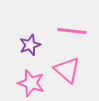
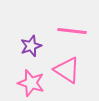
purple star: moved 1 px right, 1 px down
pink triangle: rotated 8 degrees counterclockwise
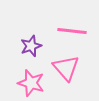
pink triangle: moved 1 px left, 2 px up; rotated 16 degrees clockwise
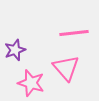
pink line: moved 2 px right, 2 px down; rotated 12 degrees counterclockwise
purple star: moved 16 px left, 4 px down
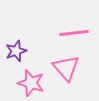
purple star: moved 1 px right, 1 px down
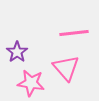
purple star: moved 1 px right, 1 px down; rotated 15 degrees counterclockwise
pink star: rotated 8 degrees counterclockwise
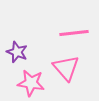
purple star: rotated 15 degrees counterclockwise
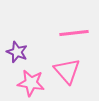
pink triangle: moved 1 px right, 3 px down
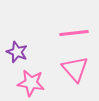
pink triangle: moved 8 px right, 2 px up
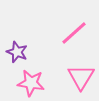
pink line: rotated 36 degrees counterclockwise
pink triangle: moved 6 px right, 8 px down; rotated 12 degrees clockwise
